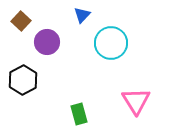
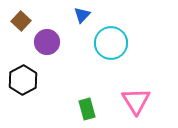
green rectangle: moved 8 px right, 5 px up
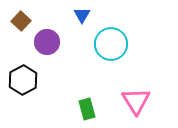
blue triangle: rotated 12 degrees counterclockwise
cyan circle: moved 1 px down
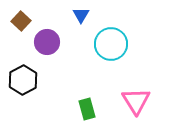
blue triangle: moved 1 px left
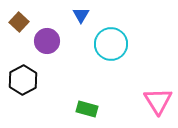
brown square: moved 2 px left, 1 px down
purple circle: moved 1 px up
pink triangle: moved 22 px right
green rectangle: rotated 60 degrees counterclockwise
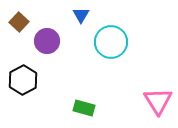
cyan circle: moved 2 px up
green rectangle: moved 3 px left, 1 px up
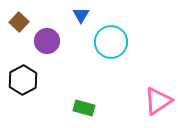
pink triangle: rotated 28 degrees clockwise
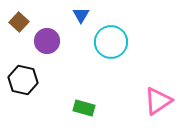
black hexagon: rotated 20 degrees counterclockwise
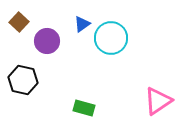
blue triangle: moved 1 px right, 9 px down; rotated 24 degrees clockwise
cyan circle: moved 4 px up
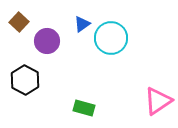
black hexagon: moved 2 px right; rotated 16 degrees clockwise
